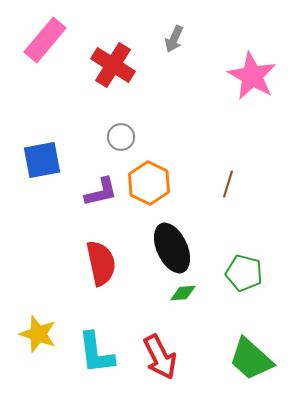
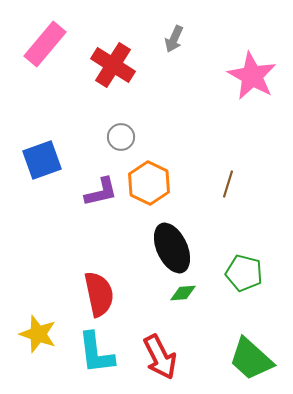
pink rectangle: moved 4 px down
blue square: rotated 9 degrees counterclockwise
red semicircle: moved 2 px left, 31 px down
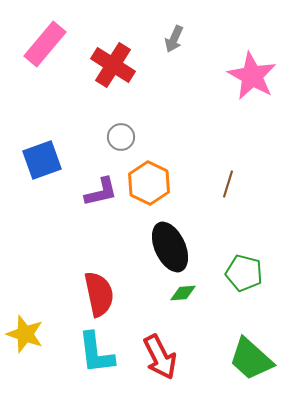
black ellipse: moved 2 px left, 1 px up
yellow star: moved 13 px left
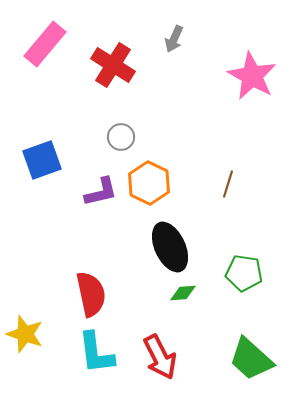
green pentagon: rotated 6 degrees counterclockwise
red semicircle: moved 8 px left
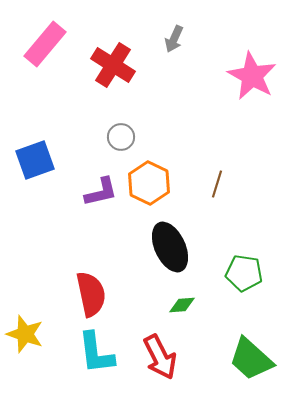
blue square: moved 7 px left
brown line: moved 11 px left
green diamond: moved 1 px left, 12 px down
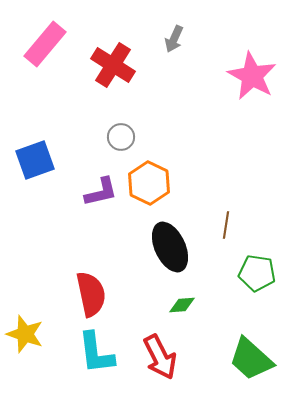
brown line: moved 9 px right, 41 px down; rotated 8 degrees counterclockwise
green pentagon: moved 13 px right
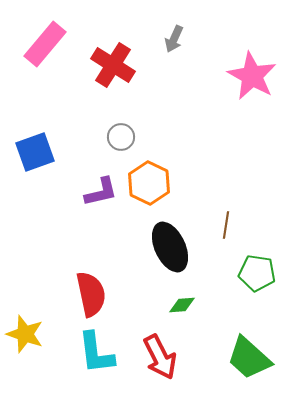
blue square: moved 8 px up
green trapezoid: moved 2 px left, 1 px up
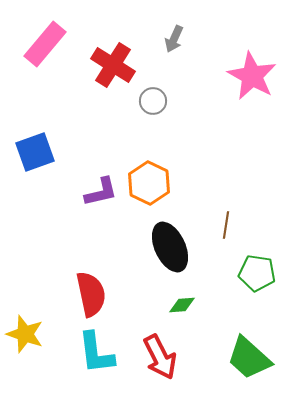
gray circle: moved 32 px right, 36 px up
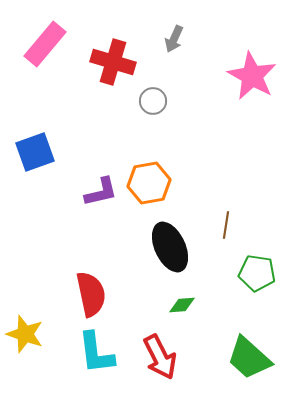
red cross: moved 3 px up; rotated 15 degrees counterclockwise
orange hexagon: rotated 24 degrees clockwise
